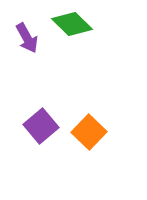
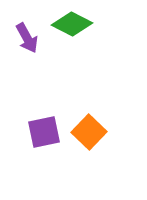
green diamond: rotated 18 degrees counterclockwise
purple square: moved 3 px right, 6 px down; rotated 28 degrees clockwise
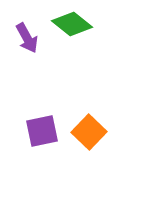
green diamond: rotated 12 degrees clockwise
purple square: moved 2 px left, 1 px up
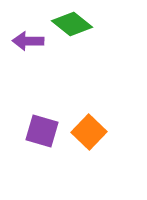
purple arrow: moved 1 px right, 3 px down; rotated 120 degrees clockwise
purple square: rotated 28 degrees clockwise
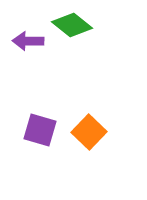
green diamond: moved 1 px down
purple square: moved 2 px left, 1 px up
